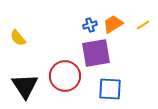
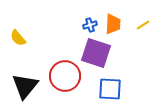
orange trapezoid: rotated 125 degrees clockwise
purple square: rotated 28 degrees clockwise
black triangle: rotated 12 degrees clockwise
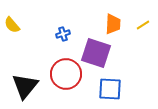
blue cross: moved 27 px left, 9 px down
yellow semicircle: moved 6 px left, 13 px up
red circle: moved 1 px right, 2 px up
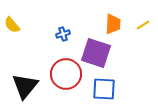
blue square: moved 6 px left
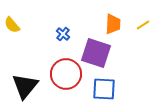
blue cross: rotated 32 degrees counterclockwise
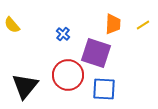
red circle: moved 2 px right, 1 px down
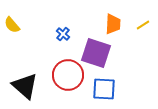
black triangle: rotated 28 degrees counterclockwise
